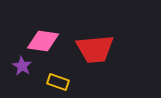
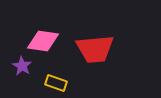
yellow rectangle: moved 2 px left, 1 px down
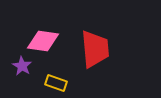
red trapezoid: rotated 90 degrees counterclockwise
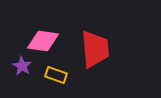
yellow rectangle: moved 8 px up
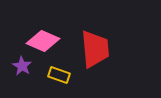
pink diamond: rotated 16 degrees clockwise
yellow rectangle: moved 3 px right
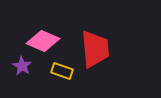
yellow rectangle: moved 3 px right, 4 px up
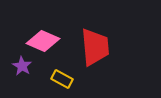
red trapezoid: moved 2 px up
yellow rectangle: moved 8 px down; rotated 10 degrees clockwise
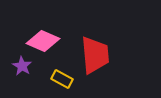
red trapezoid: moved 8 px down
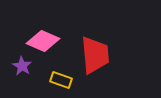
yellow rectangle: moved 1 px left, 1 px down; rotated 10 degrees counterclockwise
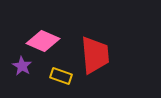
yellow rectangle: moved 4 px up
